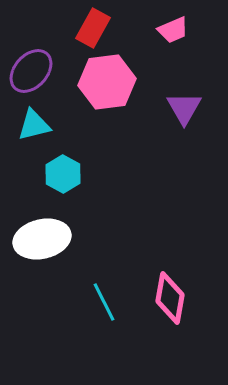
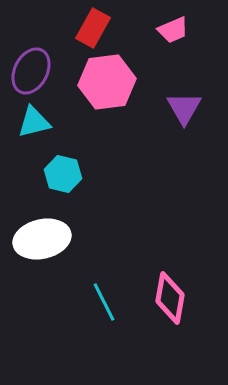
purple ellipse: rotated 15 degrees counterclockwise
cyan triangle: moved 3 px up
cyan hexagon: rotated 15 degrees counterclockwise
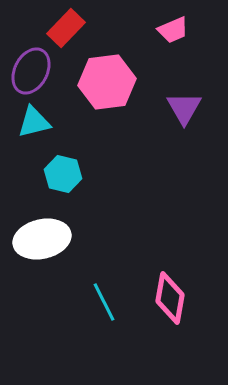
red rectangle: moved 27 px left; rotated 15 degrees clockwise
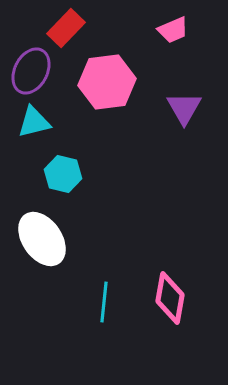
white ellipse: rotated 68 degrees clockwise
cyan line: rotated 33 degrees clockwise
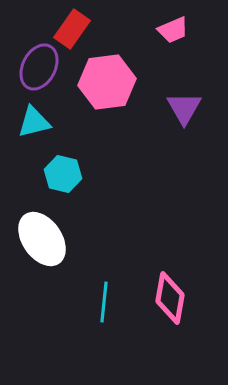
red rectangle: moved 6 px right, 1 px down; rotated 9 degrees counterclockwise
purple ellipse: moved 8 px right, 4 px up
